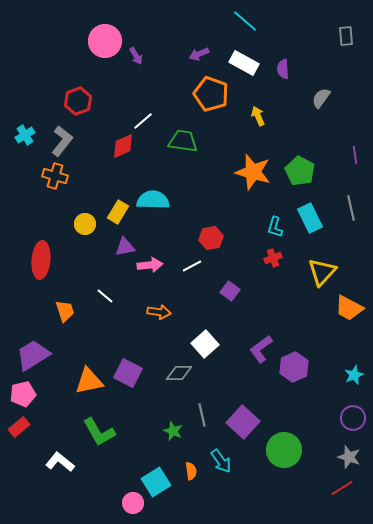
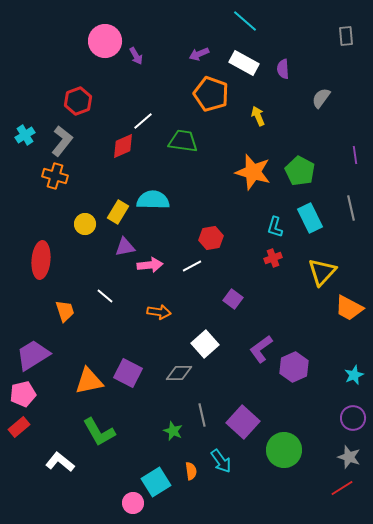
purple square at (230, 291): moved 3 px right, 8 px down
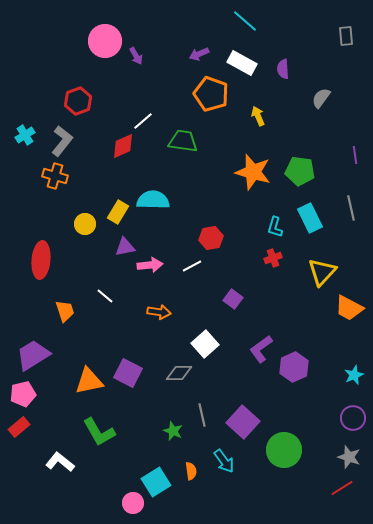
white rectangle at (244, 63): moved 2 px left
green pentagon at (300, 171): rotated 20 degrees counterclockwise
cyan arrow at (221, 461): moved 3 px right
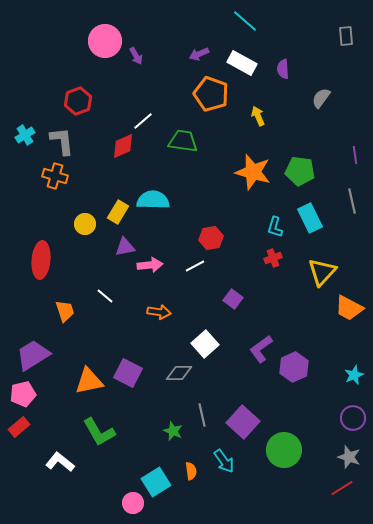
gray L-shape at (62, 141): rotated 44 degrees counterclockwise
gray line at (351, 208): moved 1 px right, 7 px up
white line at (192, 266): moved 3 px right
